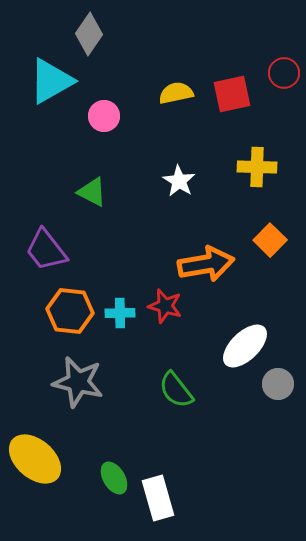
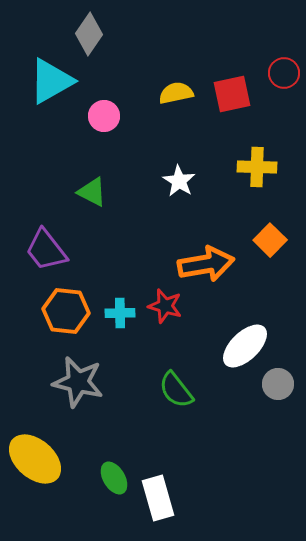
orange hexagon: moved 4 px left
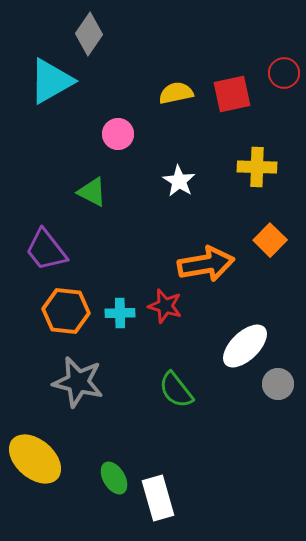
pink circle: moved 14 px right, 18 px down
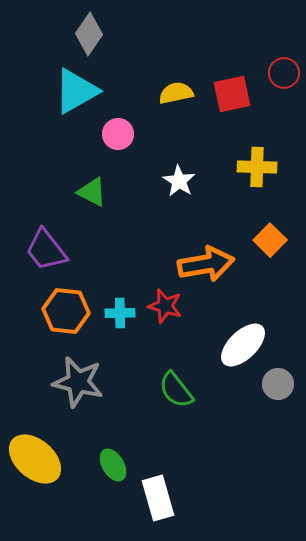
cyan triangle: moved 25 px right, 10 px down
white ellipse: moved 2 px left, 1 px up
green ellipse: moved 1 px left, 13 px up
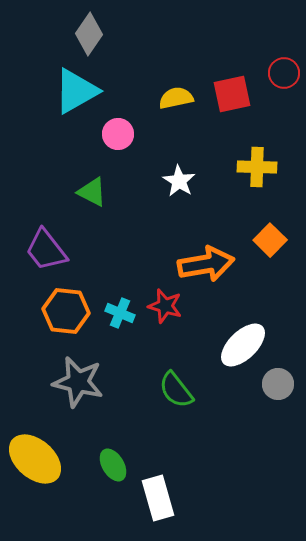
yellow semicircle: moved 5 px down
cyan cross: rotated 24 degrees clockwise
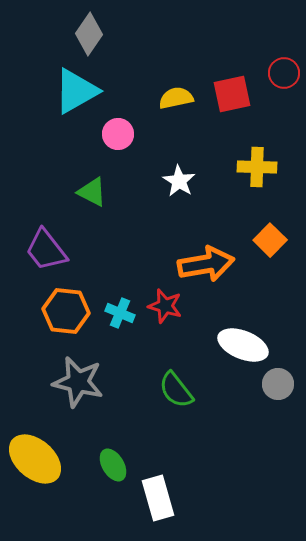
white ellipse: rotated 66 degrees clockwise
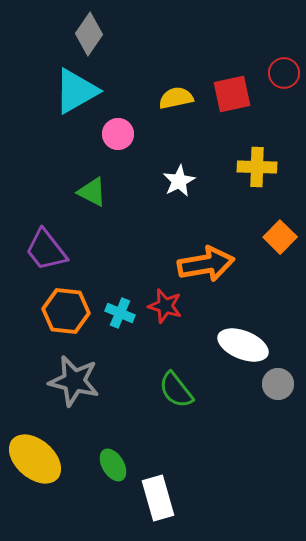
white star: rotated 12 degrees clockwise
orange square: moved 10 px right, 3 px up
gray star: moved 4 px left, 1 px up
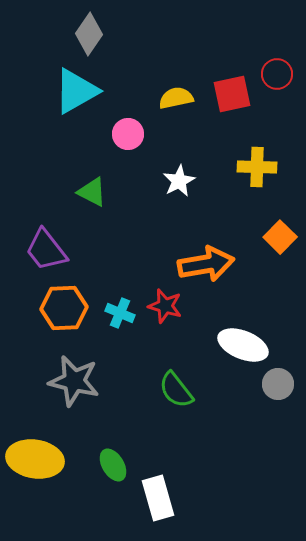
red circle: moved 7 px left, 1 px down
pink circle: moved 10 px right
orange hexagon: moved 2 px left, 3 px up; rotated 9 degrees counterclockwise
yellow ellipse: rotated 32 degrees counterclockwise
